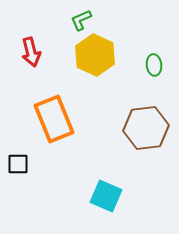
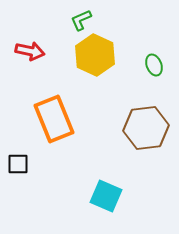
red arrow: moved 1 px left, 1 px up; rotated 64 degrees counterclockwise
green ellipse: rotated 15 degrees counterclockwise
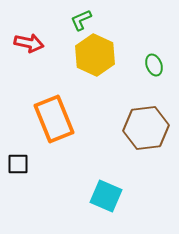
red arrow: moved 1 px left, 8 px up
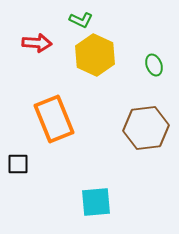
green L-shape: rotated 130 degrees counterclockwise
red arrow: moved 8 px right; rotated 8 degrees counterclockwise
cyan square: moved 10 px left, 6 px down; rotated 28 degrees counterclockwise
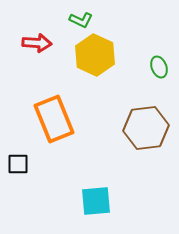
green ellipse: moved 5 px right, 2 px down
cyan square: moved 1 px up
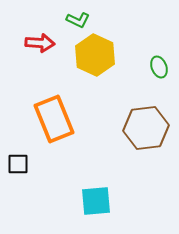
green L-shape: moved 3 px left
red arrow: moved 3 px right
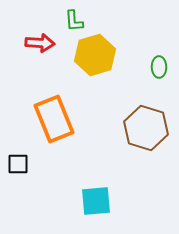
green L-shape: moved 4 px left, 1 px down; rotated 60 degrees clockwise
yellow hexagon: rotated 18 degrees clockwise
green ellipse: rotated 20 degrees clockwise
brown hexagon: rotated 24 degrees clockwise
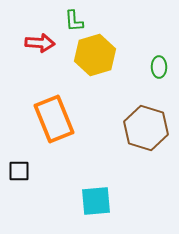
black square: moved 1 px right, 7 px down
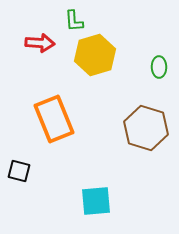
black square: rotated 15 degrees clockwise
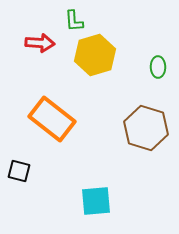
green ellipse: moved 1 px left
orange rectangle: moved 2 px left; rotated 30 degrees counterclockwise
